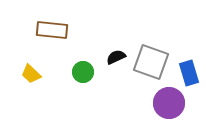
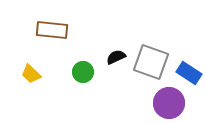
blue rectangle: rotated 40 degrees counterclockwise
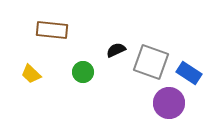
black semicircle: moved 7 px up
